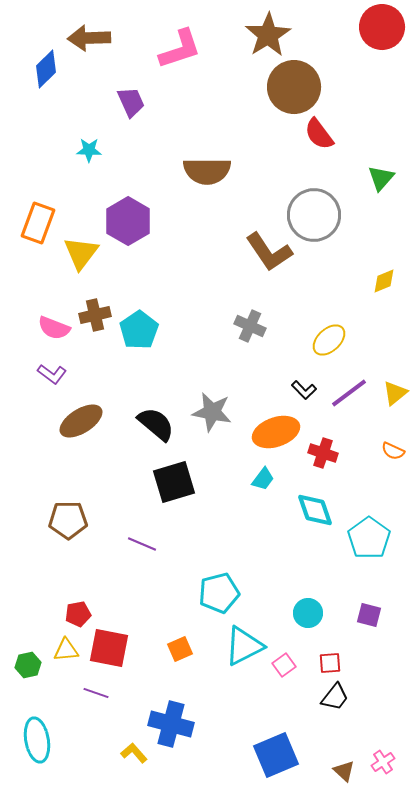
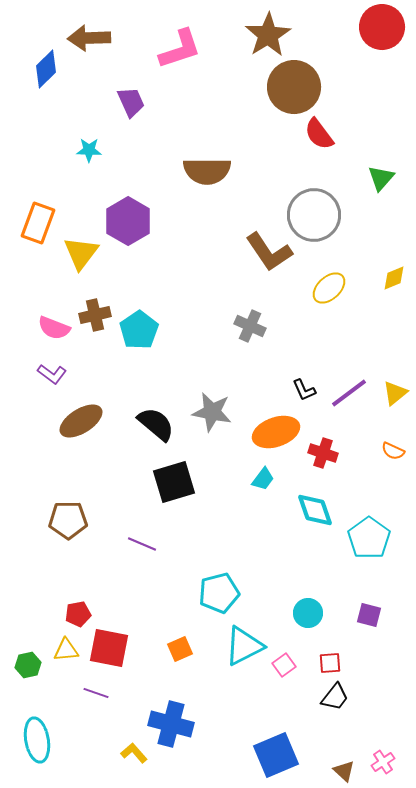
yellow diamond at (384, 281): moved 10 px right, 3 px up
yellow ellipse at (329, 340): moved 52 px up
black L-shape at (304, 390): rotated 20 degrees clockwise
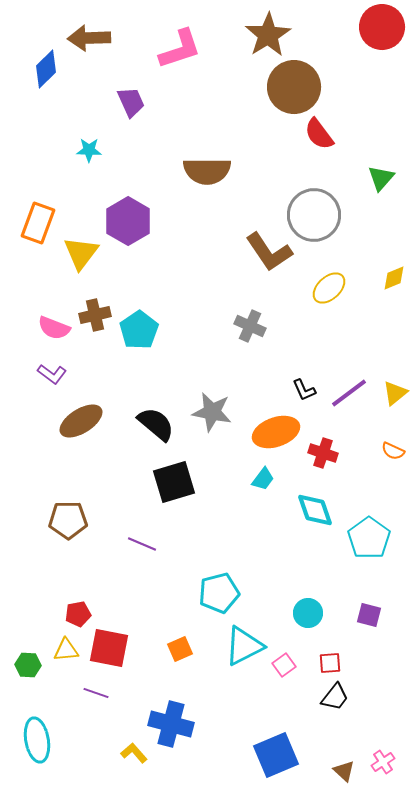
green hexagon at (28, 665): rotated 15 degrees clockwise
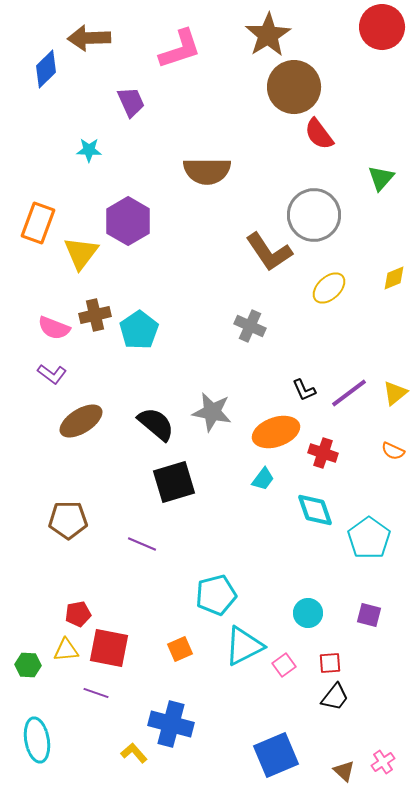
cyan pentagon at (219, 593): moved 3 px left, 2 px down
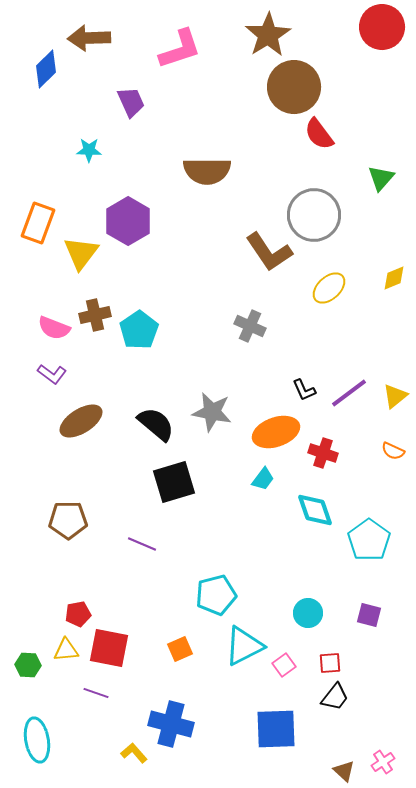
yellow triangle at (395, 393): moved 3 px down
cyan pentagon at (369, 538): moved 2 px down
blue square at (276, 755): moved 26 px up; rotated 21 degrees clockwise
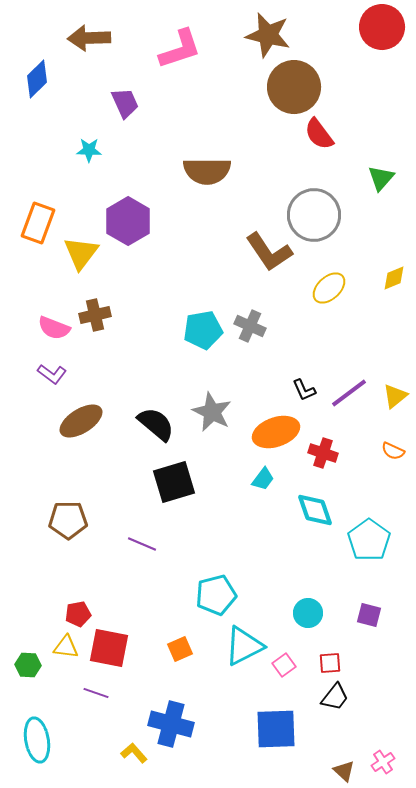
brown star at (268, 35): rotated 27 degrees counterclockwise
blue diamond at (46, 69): moved 9 px left, 10 px down
purple trapezoid at (131, 102): moved 6 px left, 1 px down
cyan pentagon at (139, 330): moved 64 px right; rotated 24 degrees clockwise
gray star at (212, 412): rotated 15 degrees clockwise
yellow triangle at (66, 650): moved 3 px up; rotated 12 degrees clockwise
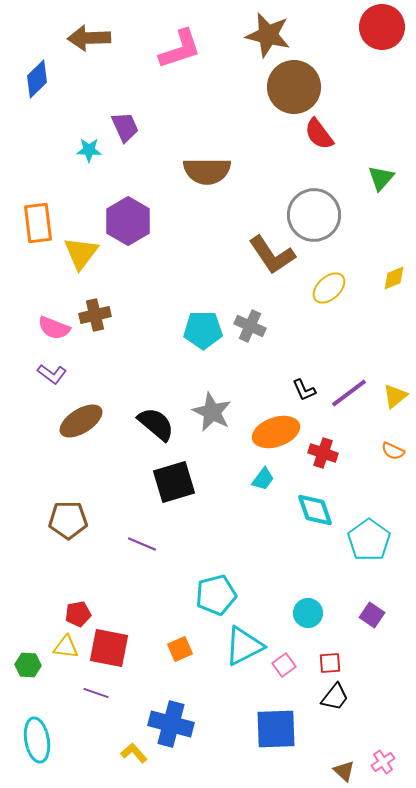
purple trapezoid at (125, 103): moved 24 px down
orange rectangle at (38, 223): rotated 27 degrees counterclockwise
brown L-shape at (269, 252): moved 3 px right, 3 px down
cyan pentagon at (203, 330): rotated 9 degrees clockwise
purple square at (369, 615): moved 3 px right; rotated 20 degrees clockwise
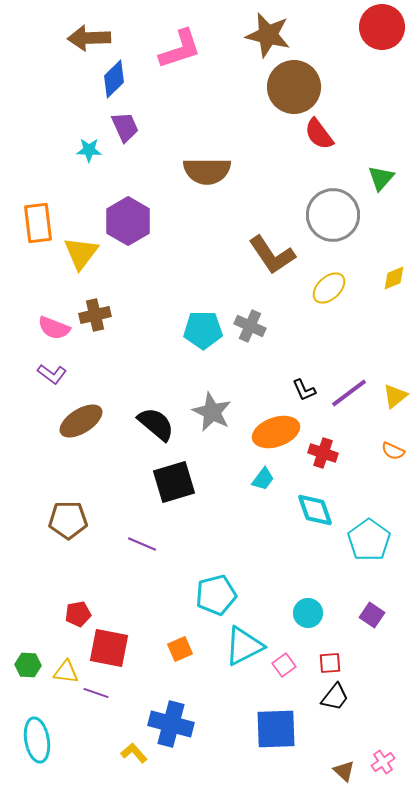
blue diamond at (37, 79): moved 77 px right
gray circle at (314, 215): moved 19 px right
yellow triangle at (66, 647): moved 25 px down
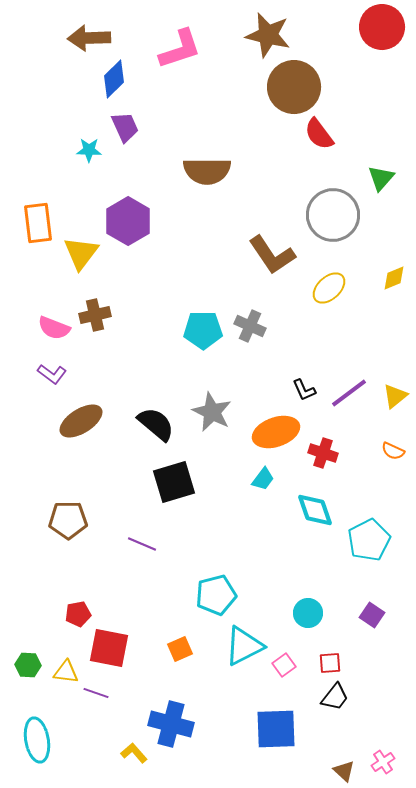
cyan pentagon at (369, 540): rotated 9 degrees clockwise
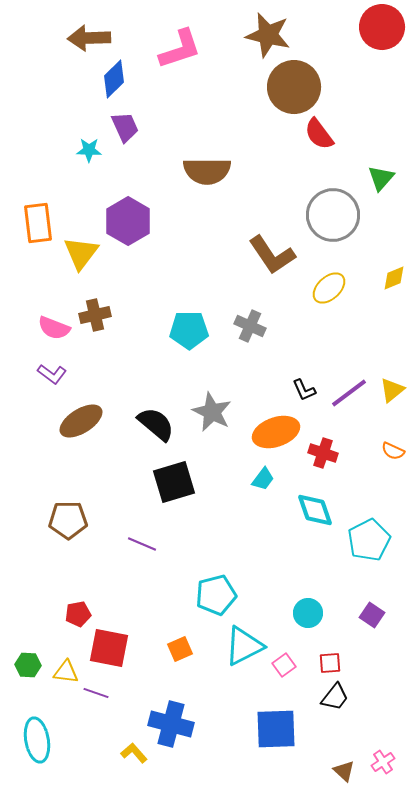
cyan pentagon at (203, 330): moved 14 px left
yellow triangle at (395, 396): moved 3 px left, 6 px up
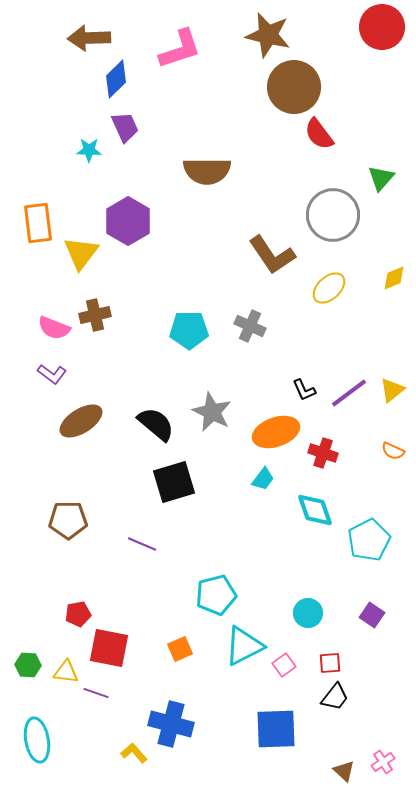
blue diamond at (114, 79): moved 2 px right
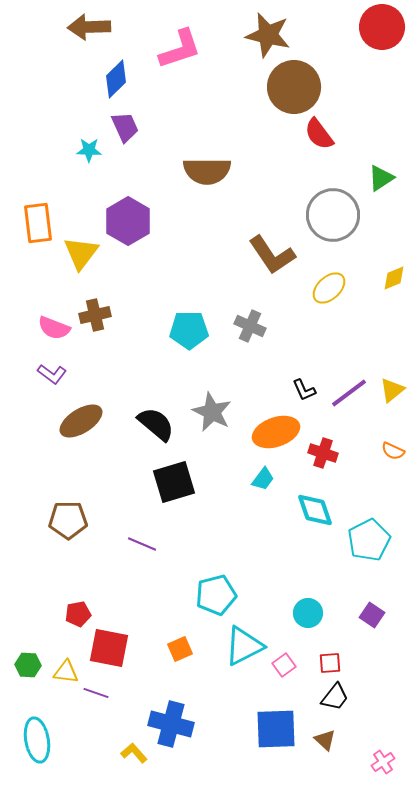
brown arrow at (89, 38): moved 11 px up
green triangle at (381, 178): rotated 16 degrees clockwise
brown triangle at (344, 771): moved 19 px left, 31 px up
